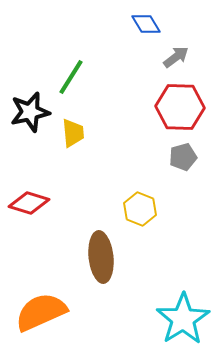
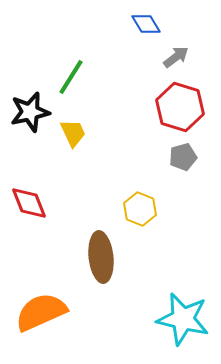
red hexagon: rotated 15 degrees clockwise
yellow trapezoid: rotated 20 degrees counterclockwise
red diamond: rotated 51 degrees clockwise
cyan star: rotated 26 degrees counterclockwise
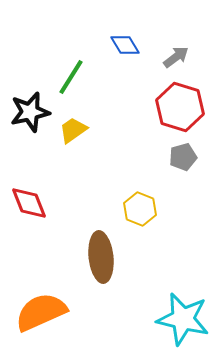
blue diamond: moved 21 px left, 21 px down
yellow trapezoid: moved 3 px up; rotated 100 degrees counterclockwise
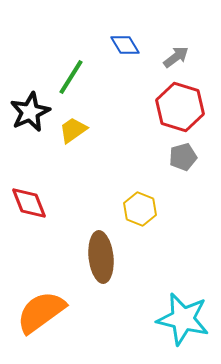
black star: rotated 12 degrees counterclockwise
orange semicircle: rotated 12 degrees counterclockwise
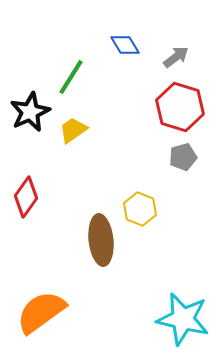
red diamond: moved 3 px left, 6 px up; rotated 57 degrees clockwise
brown ellipse: moved 17 px up
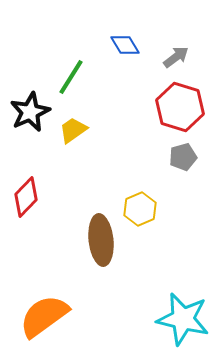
red diamond: rotated 9 degrees clockwise
yellow hexagon: rotated 16 degrees clockwise
orange semicircle: moved 3 px right, 4 px down
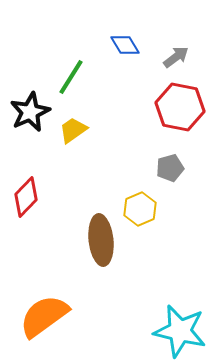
red hexagon: rotated 6 degrees counterclockwise
gray pentagon: moved 13 px left, 11 px down
cyan star: moved 3 px left, 12 px down
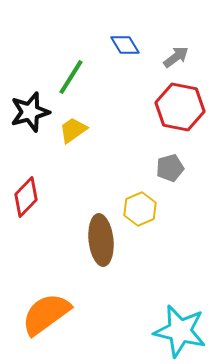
black star: rotated 9 degrees clockwise
orange semicircle: moved 2 px right, 2 px up
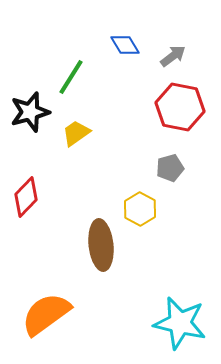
gray arrow: moved 3 px left, 1 px up
yellow trapezoid: moved 3 px right, 3 px down
yellow hexagon: rotated 8 degrees counterclockwise
brown ellipse: moved 5 px down
cyan star: moved 8 px up
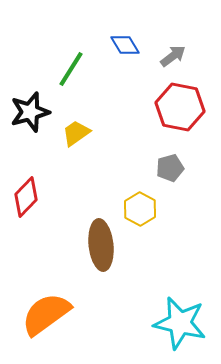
green line: moved 8 px up
